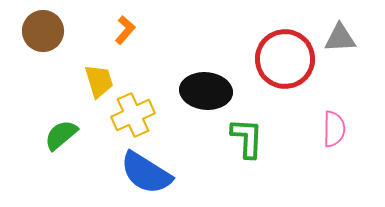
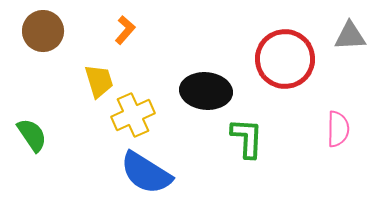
gray triangle: moved 10 px right, 2 px up
pink semicircle: moved 4 px right
green semicircle: moved 29 px left; rotated 96 degrees clockwise
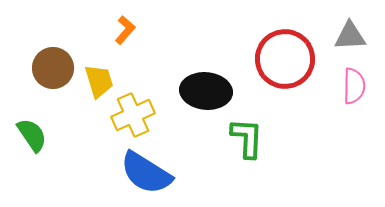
brown circle: moved 10 px right, 37 px down
pink semicircle: moved 16 px right, 43 px up
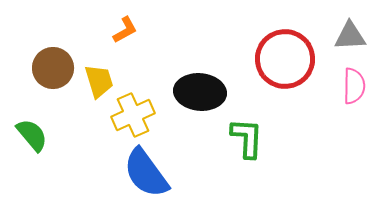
orange L-shape: rotated 20 degrees clockwise
black ellipse: moved 6 px left, 1 px down
green semicircle: rotated 6 degrees counterclockwise
blue semicircle: rotated 22 degrees clockwise
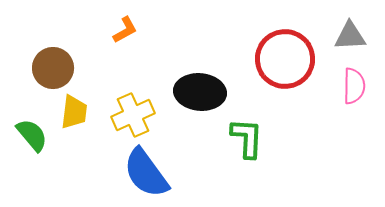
yellow trapezoid: moved 25 px left, 31 px down; rotated 24 degrees clockwise
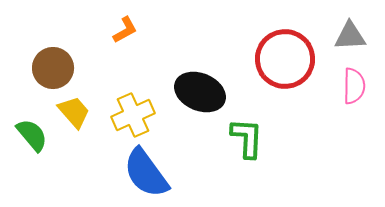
black ellipse: rotated 18 degrees clockwise
yellow trapezoid: rotated 48 degrees counterclockwise
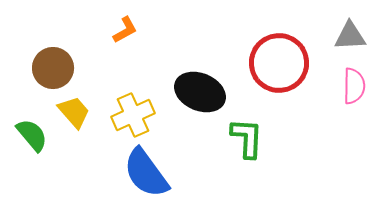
red circle: moved 6 px left, 4 px down
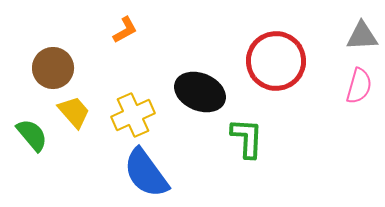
gray triangle: moved 12 px right
red circle: moved 3 px left, 2 px up
pink semicircle: moved 5 px right; rotated 15 degrees clockwise
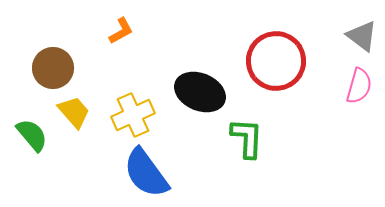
orange L-shape: moved 4 px left, 1 px down
gray triangle: rotated 40 degrees clockwise
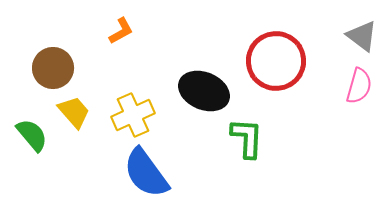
black ellipse: moved 4 px right, 1 px up
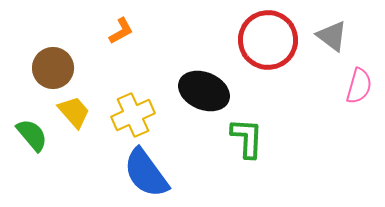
gray triangle: moved 30 px left
red circle: moved 8 px left, 21 px up
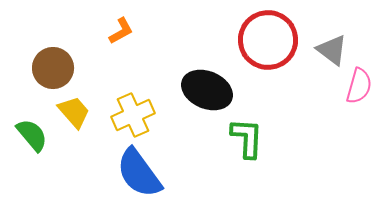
gray triangle: moved 14 px down
black ellipse: moved 3 px right, 1 px up
blue semicircle: moved 7 px left
